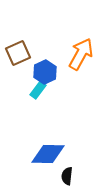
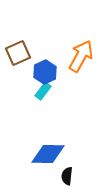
orange arrow: moved 2 px down
cyan rectangle: moved 5 px right, 1 px down
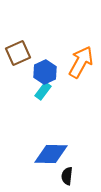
orange arrow: moved 6 px down
blue diamond: moved 3 px right
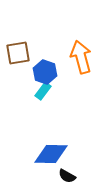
brown square: rotated 15 degrees clockwise
orange arrow: moved 5 px up; rotated 44 degrees counterclockwise
blue hexagon: rotated 15 degrees counterclockwise
black semicircle: rotated 66 degrees counterclockwise
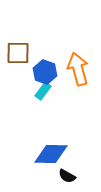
brown square: rotated 10 degrees clockwise
orange arrow: moved 3 px left, 12 px down
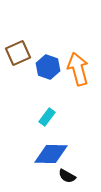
brown square: rotated 25 degrees counterclockwise
blue hexagon: moved 3 px right, 5 px up
cyan rectangle: moved 4 px right, 26 px down
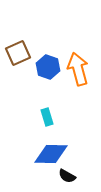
cyan rectangle: rotated 54 degrees counterclockwise
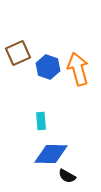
cyan rectangle: moved 6 px left, 4 px down; rotated 12 degrees clockwise
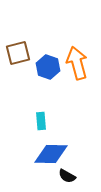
brown square: rotated 10 degrees clockwise
orange arrow: moved 1 px left, 6 px up
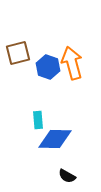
orange arrow: moved 5 px left
cyan rectangle: moved 3 px left, 1 px up
blue diamond: moved 4 px right, 15 px up
